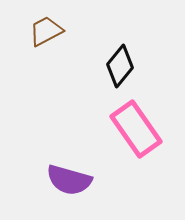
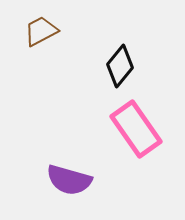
brown trapezoid: moved 5 px left
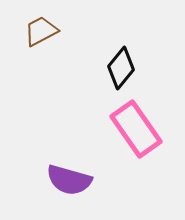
black diamond: moved 1 px right, 2 px down
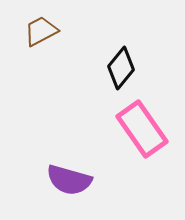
pink rectangle: moved 6 px right
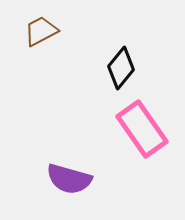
purple semicircle: moved 1 px up
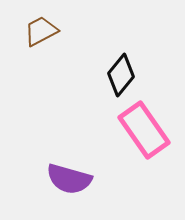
black diamond: moved 7 px down
pink rectangle: moved 2 px right, 1 px down
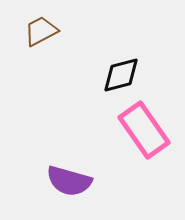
black diamond: rotated 36 degrees clockwise
purple semicircle: moved 2 px down
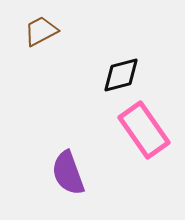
purple semicircle: moved 1 px left, 8 px up; rotated 54 degrees clockwise
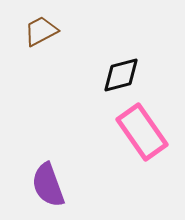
pink rectangle: moved 2 px left, 2 px down
purple semicircle: moved 20 px left, 12 px down
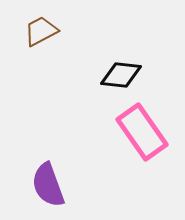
black diamond: rotated 21 degrees clockwise
